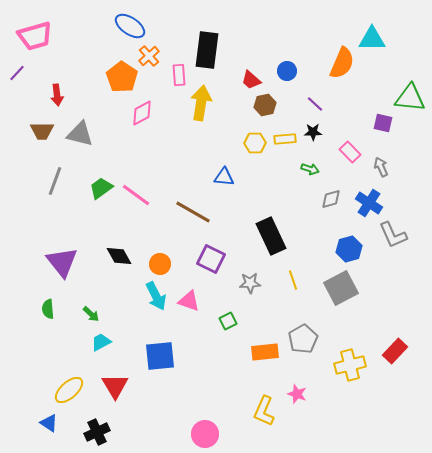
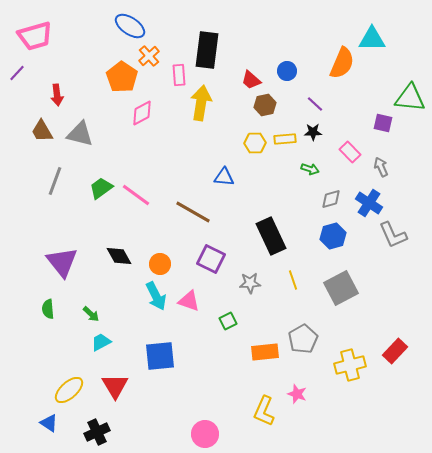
brown trapezoid at (42, 131): rotated 60 degrees clockwise
blue hexagon at (349, 249): moved 16 px left, 13 px up
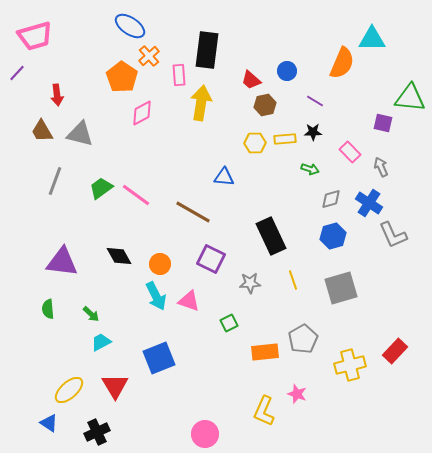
purple line at (315, 104): moved 3 px up; rotated 12 degrees counterclockwise
purple triangle at (62, 262): rotated 44 degrees counterclockwise
gray square at (341, 288): rotated 12 degrees clockwise
green square at (228, 321): moved 1 px right, 2 px down
blue square at (160, 356): moved 1 px left, 2 px down; rotated 16 degrees counterclockwise
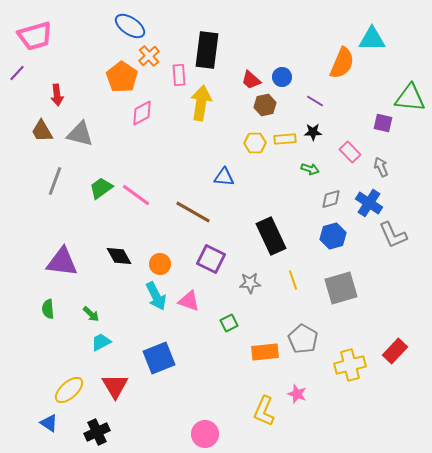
blue circle at (287, 71): moved 5 px left, 6 px down
gray pentagon at (303, 339): rotated 12 degrees counterclockwise
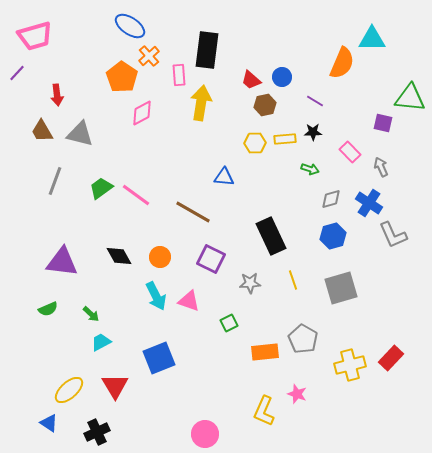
orange circle at (160, 264): moved 7 px up
green semicircle at (48, 309): rotated 108 degrees counterclockwise
red rectangle at (395, 351): moved 4 px left, 7 px down
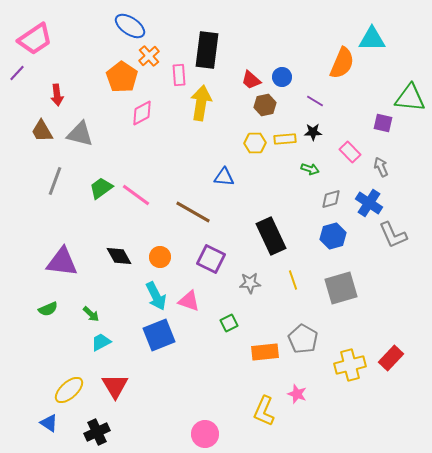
pink trapezoid at (35, 36): moved 3 px down; rotated 18 degrees counterclockwise
blue square at (159, 358): moved 23 px up
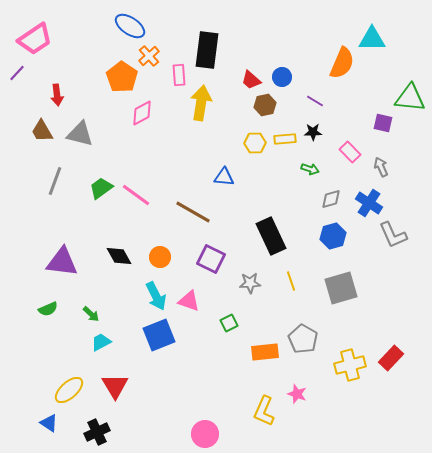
yellow line at (293, 280): moved 2 px left, 1 px down
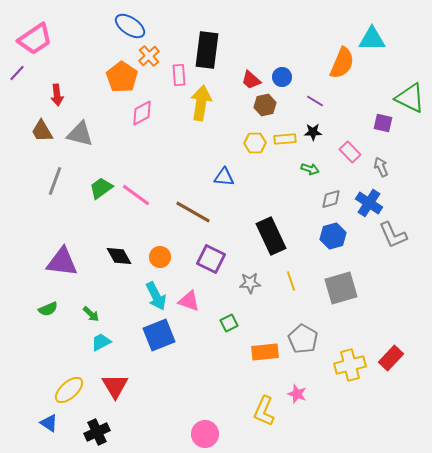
green triangle at (410, 98): rotated 20 degrees clockwise
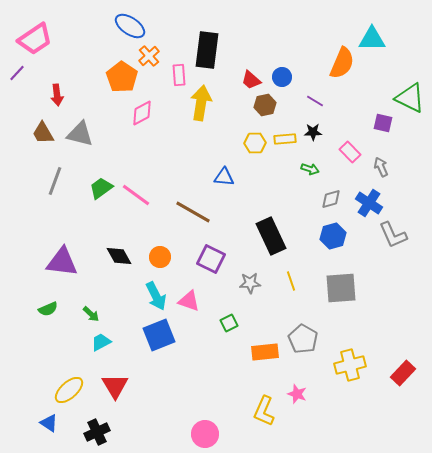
brown trapezoid at (42, 131): moved 1 px right, 2 px down
gray square at (341, 288): rotated 12 degrees clockwise
red rectangle at (391, 358): moved 12 px right, 15 px down
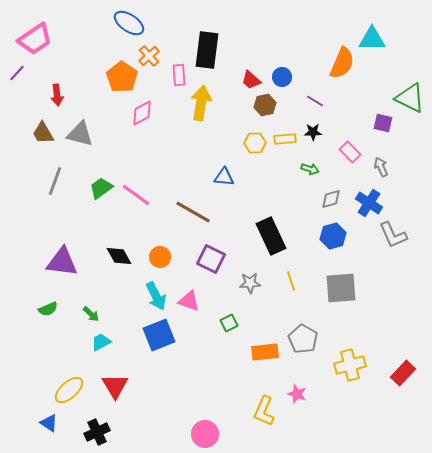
blue ellipse at (130, 26): moved 1 px left, 3 px up
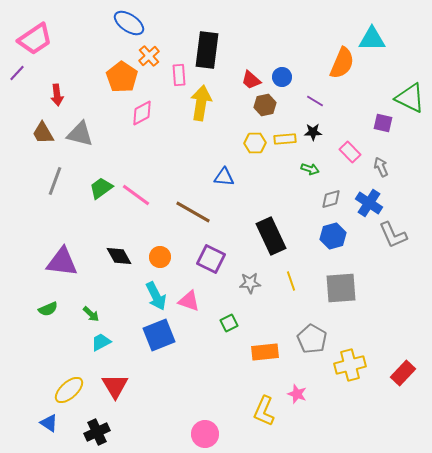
gray pentagon at (303, 339): moved 9 px right
